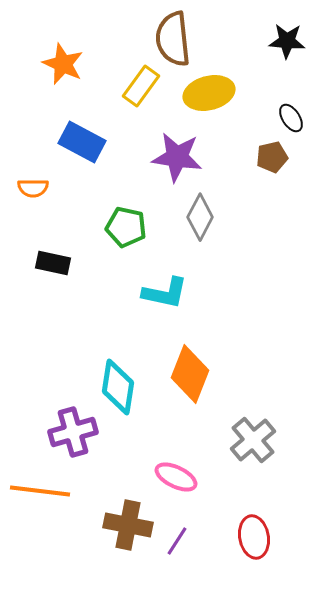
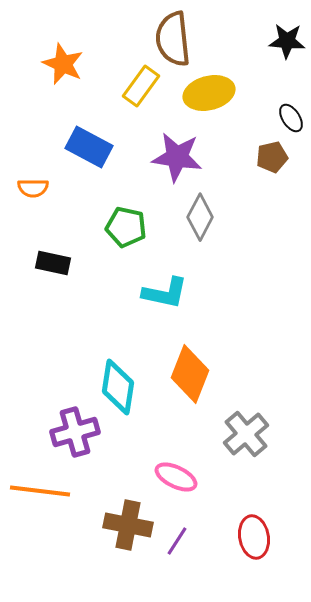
blue rectangle: moved 7 px right, 5 px down
purple cross: moved 2 px right
gray cross: moved 7 px left, 6 px up
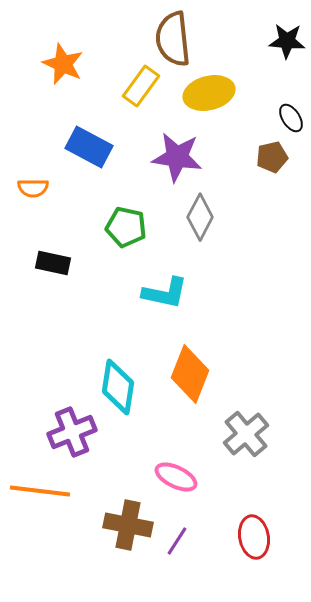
purple cross: moved 3 px left; rotated 6 degrees counterclockwise
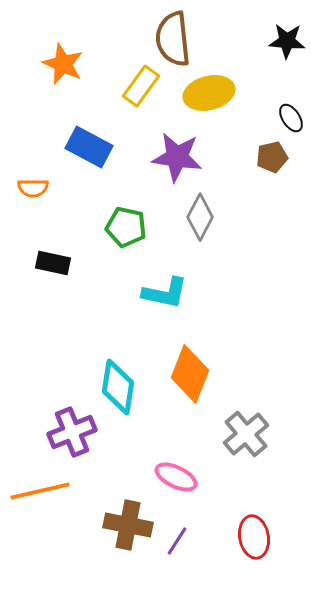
orange line: rotated 20 degrees counterclockwise
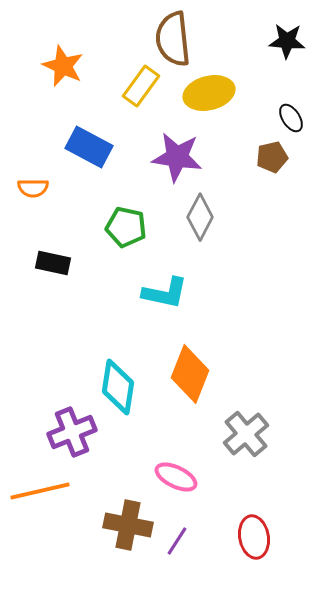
orange star: moved 2 px down
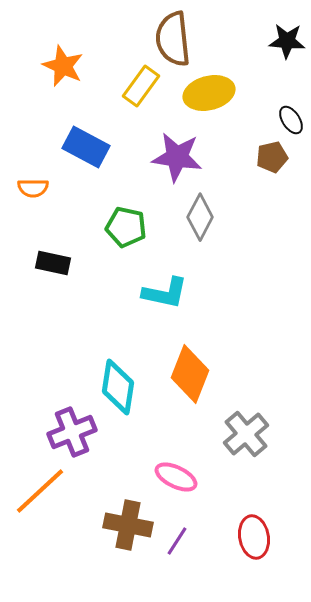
black ellipse: moved 2 px down
blue rectangle: moved 3 px left
orange line: rotated 30 degrees counterclockwise
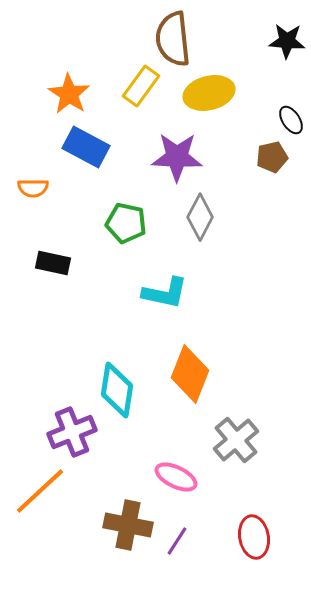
orange star: moved 6 px right, 28 px down; rotated 9 degrees clockwise
purple star: rotated 6 degrees counterclockwise
green pentagon: moved 4 px up
cyan diamond: moved 1 px left, 3 px down
gray cross: moved 10 px left, 6 px down
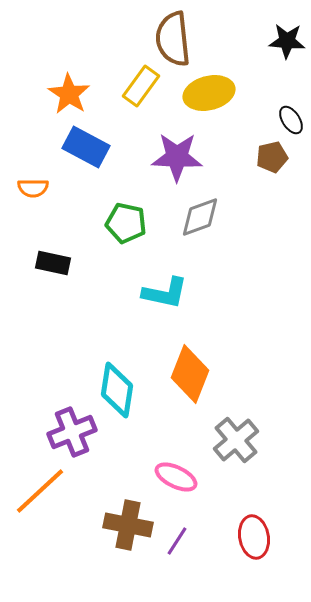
gray diamond: rotated 42 degrees clockwise
